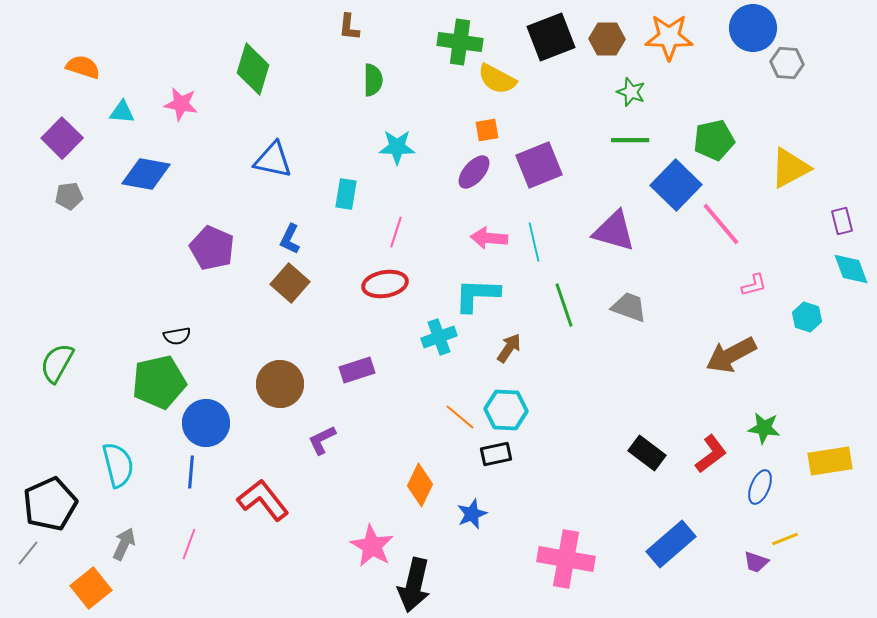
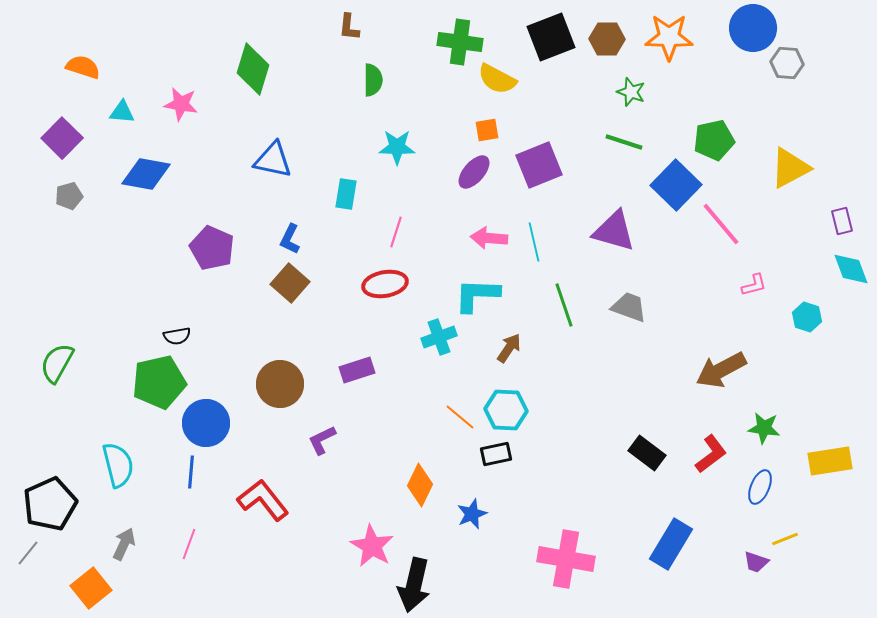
green line at (630, 140): moved 6 px left, 2 px down; rotated 18 degrees clockwise
gray pentagon at (69, 196): rotated 8 degrees counterclockwise
brown arrow at (731, 355): moved 10 px left, 15 px down
blue rectangle at (671, 544): rotated 18 degrees counterclockwise
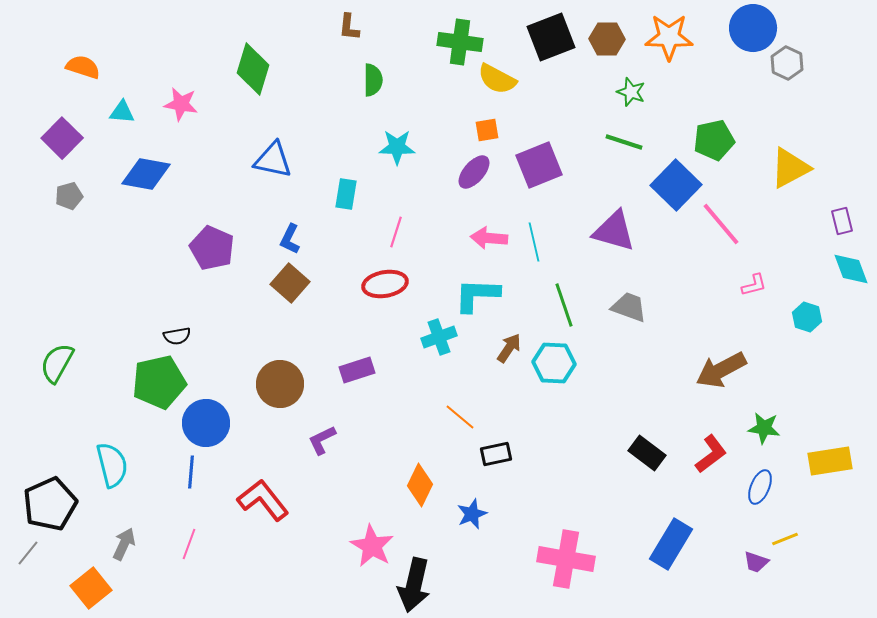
gray hexagon at (787, 63): rotated 20 degrees clockwise
cyan hexagon at (506, 410): moved 48 px right, 47 px up
cyan semicircle at (118, 465): moved 6 px left
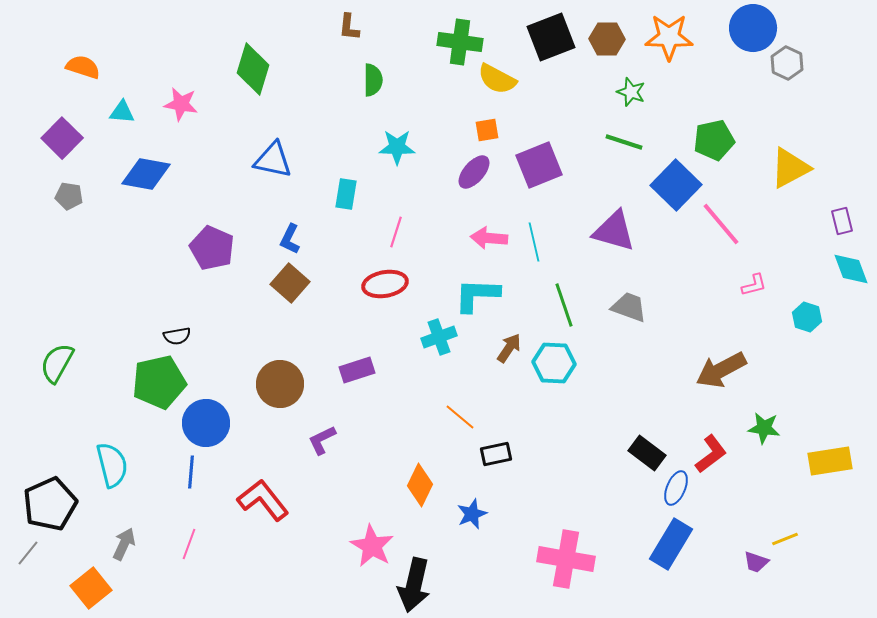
gray pentagon at (69, 196): rotated 24 degrees clockwise
blue ellipse at (760, 487): moved 84 px left, 1 px down
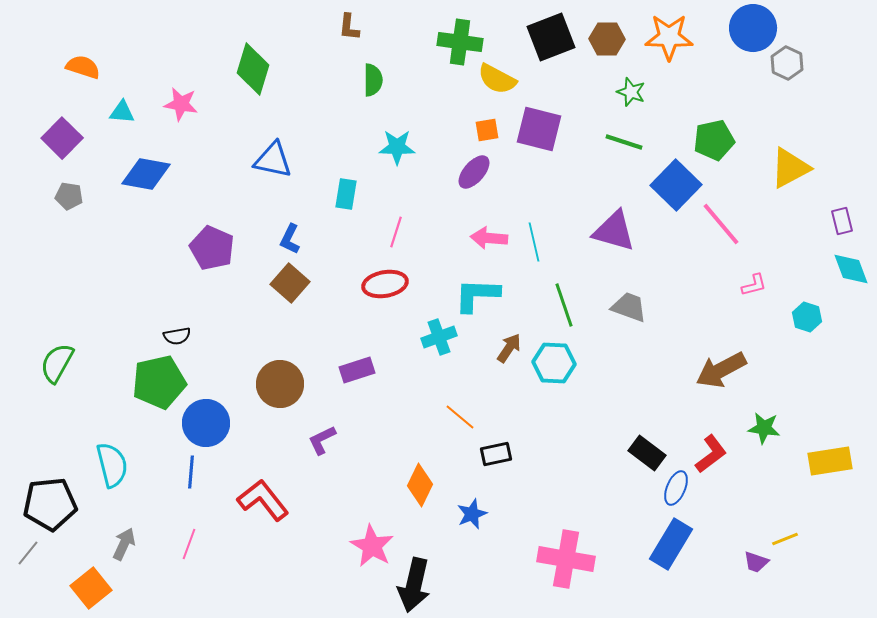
purple square at (539, 165): moved 36 px up; rotated 36 degrees clockwise
black pentagon at (50, 504): rotated 18 degrees clockwise
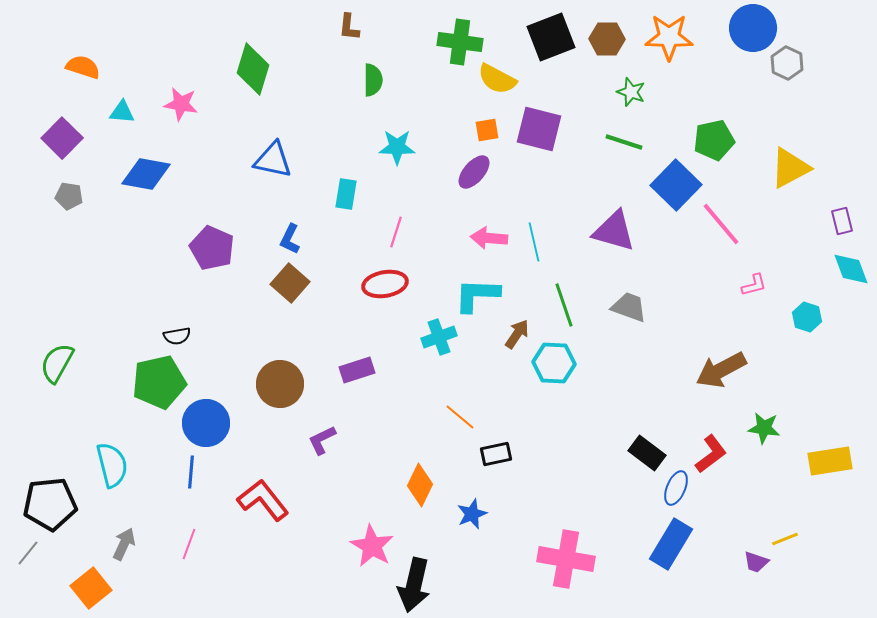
brown arrow at (509, 348): moved 8 px right, 14 px up
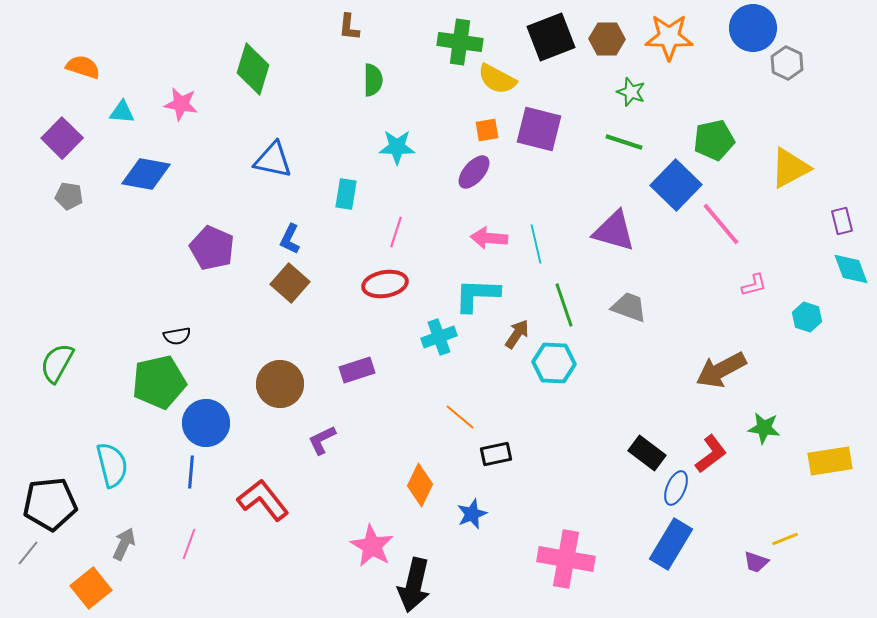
cyan line at (534, 242): moved 2 px right, 2 px down
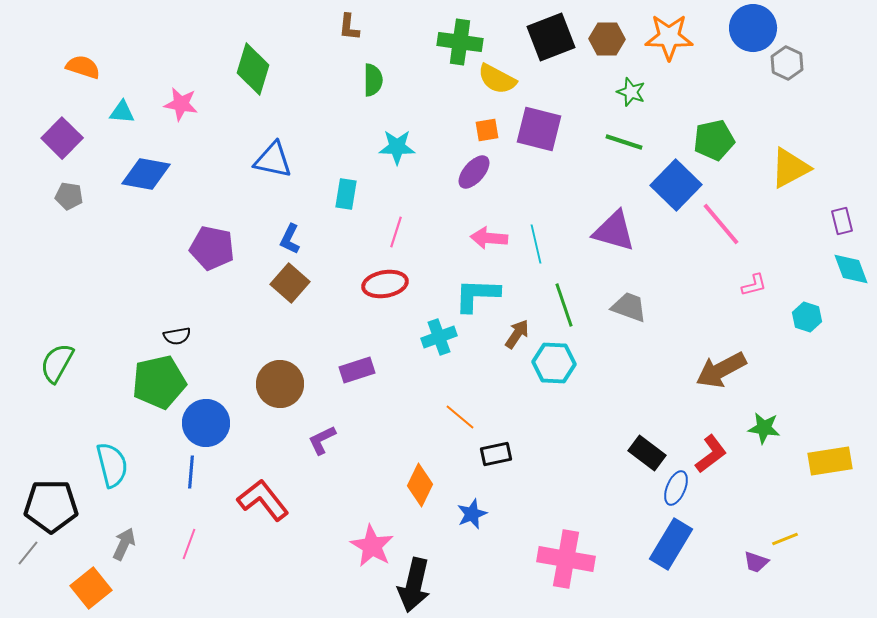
purple pentagon at (212, 248): rotated 12 degrees counterclockwise
black pentagon at (50, 504): moved 1 px right, 2 px down; rotated 6 degrees clockwise
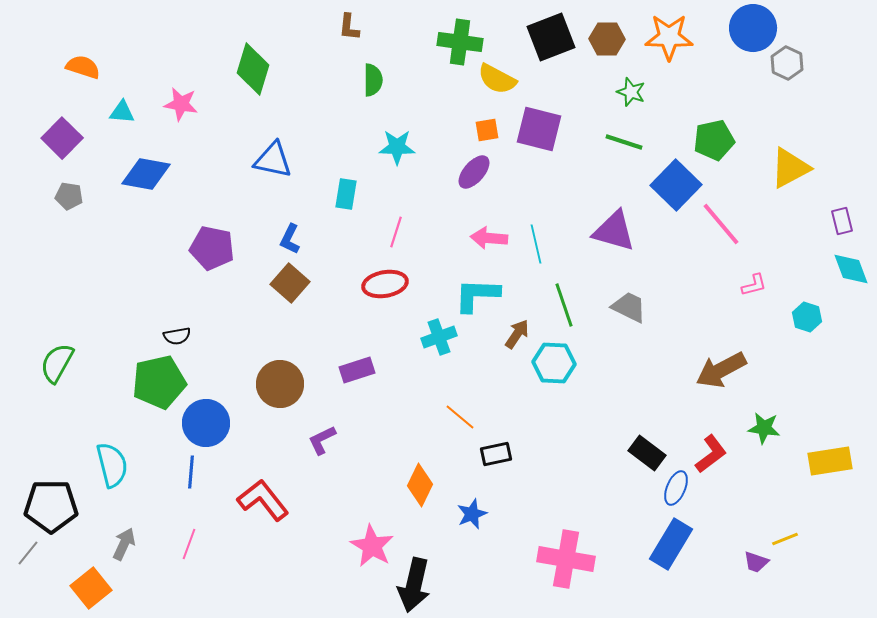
gray trapezoid at (629, 307): rotated 6 degrees clockwise
